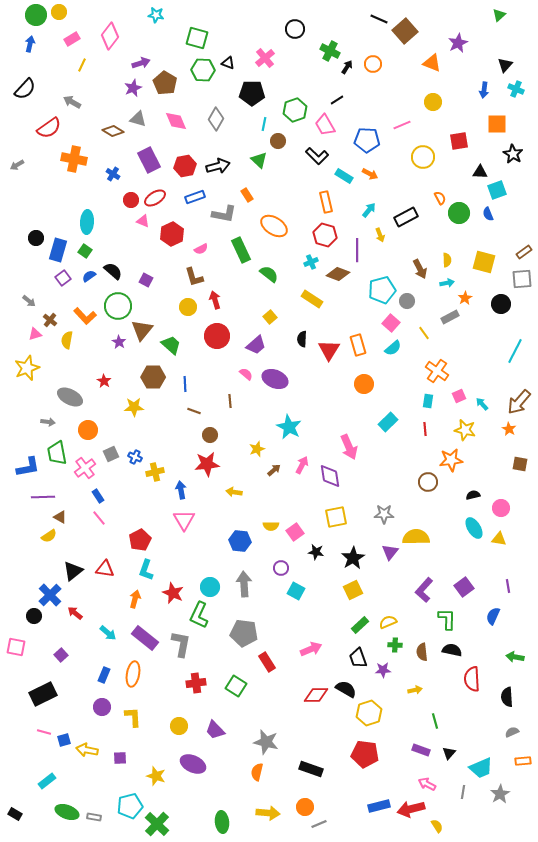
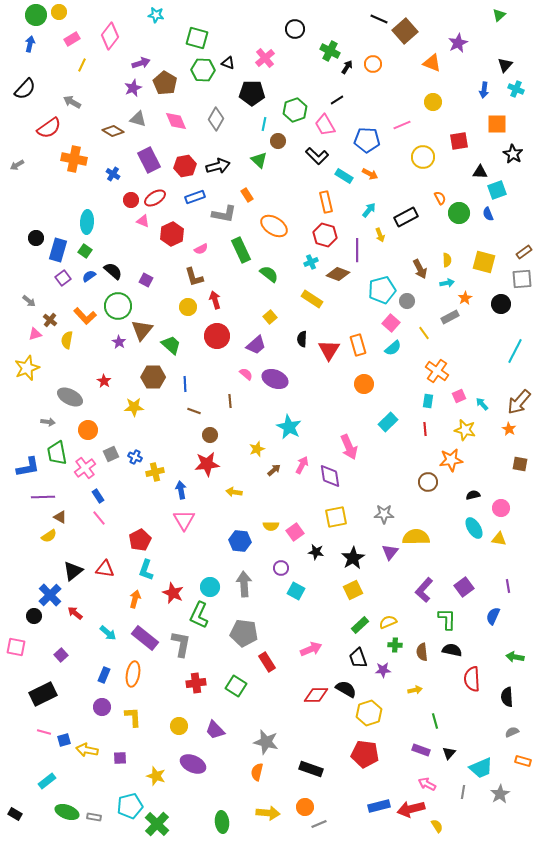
orange rectangle at (523, 761): rotated 21 degrees clockwise
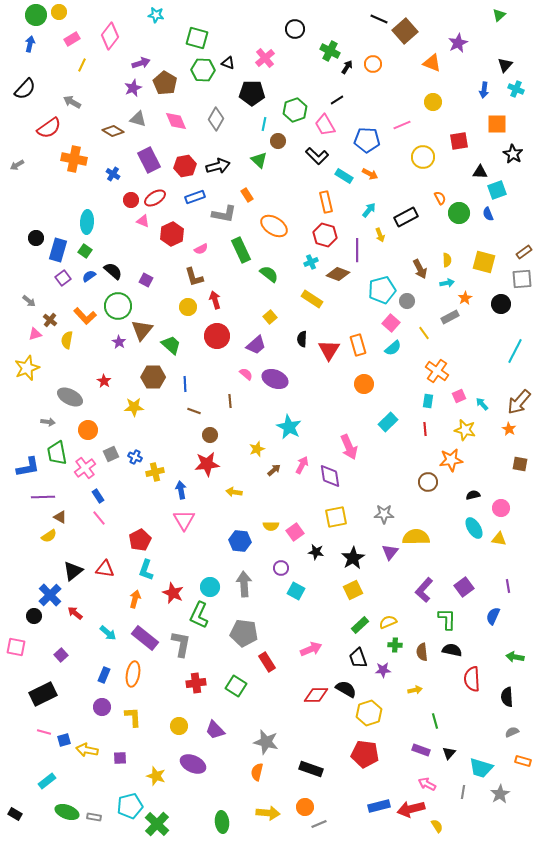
cyan trapezoid at (481, 768): rotated 40 degrees clockwise
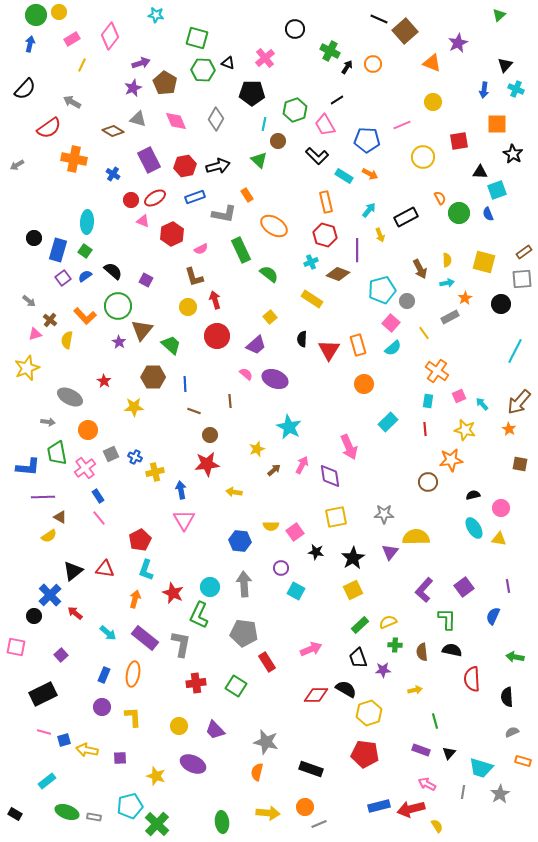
black circle at (36, 238): moved 2 px left
blue semicircle at (89, 276): moved 4 px left
blue L-shape at (28, 467): rotated 15 degrees clockwise
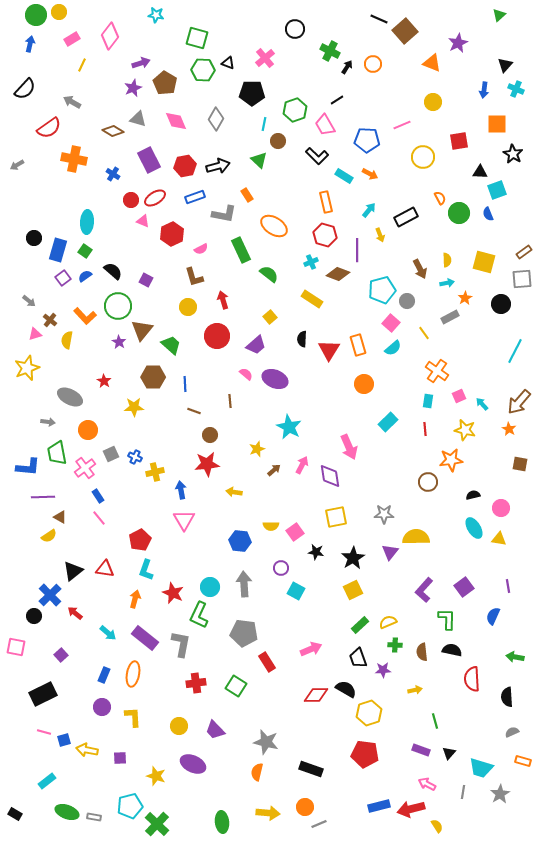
red arrow at (215, 300): moved 8 px right
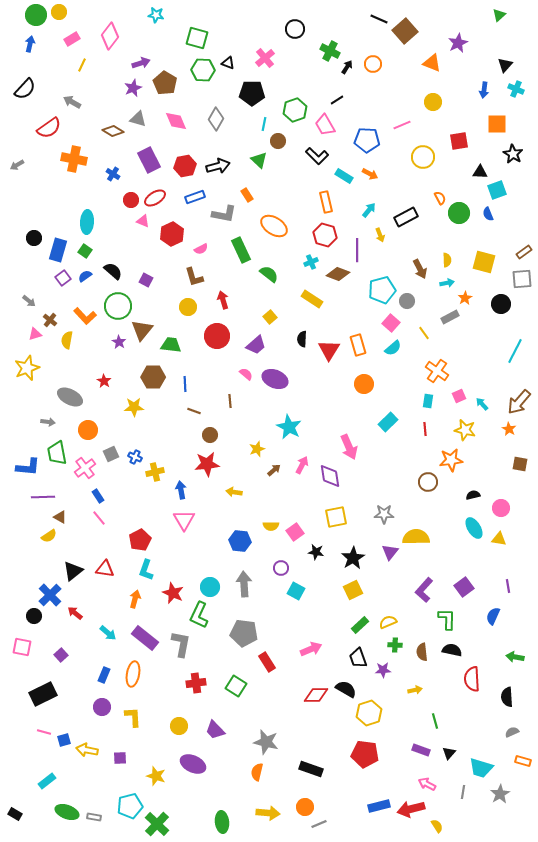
green trapezoid at (171, 345): rotated 35 degrees counterclockwise
pink square at (16, 647): moved 6 px right
